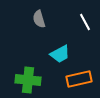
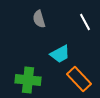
orange rectangle: rotated 60 degrees clockwise
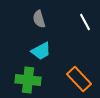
cyan trapezoid: moved 19 px left, 3 px up
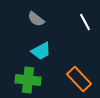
gray semicircle: moved 3 px left; rotated 36 degrees counterclockwise
